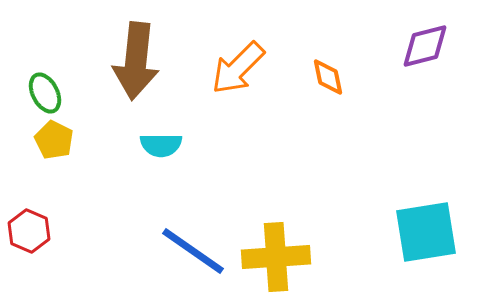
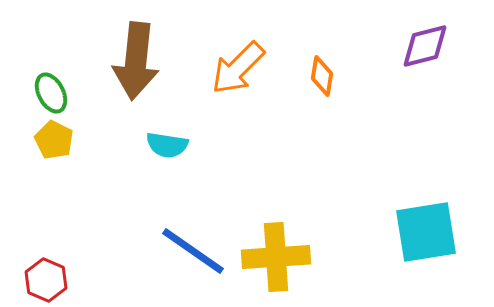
orange diamond: moved 6 px left, 1 px up; rotated 21 degrees clockwise
green ellipse: moved 6 px right
cyan semicircle: moved 6 px right; rotated 9 degrees clockwise
red hexagon: moved 17 px right, 49 px down
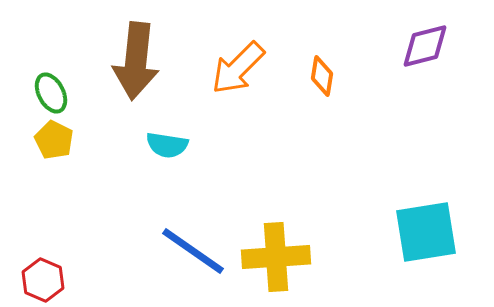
red hexagon: moved 3 px left
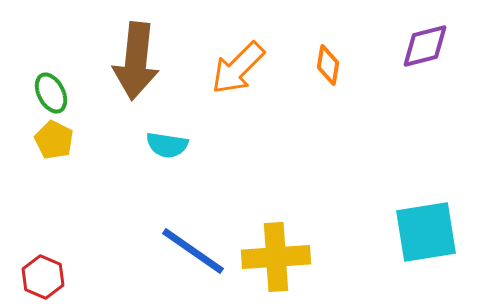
orange diamond: moved 6 px right, 11 px up
red hexagon: moved 3 px up
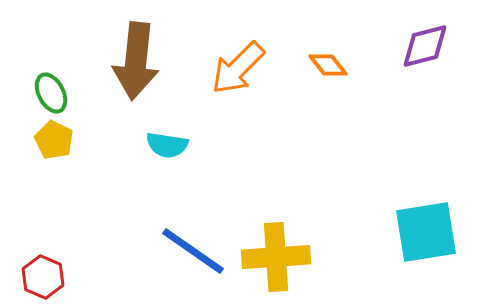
orange diamond: rotated 48 degrees counterclockwise
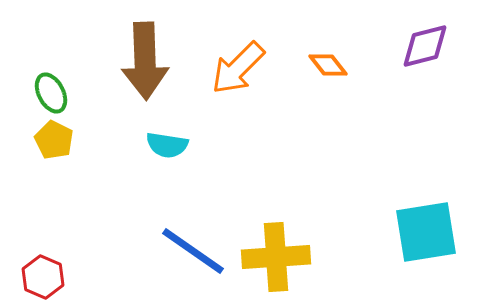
brown arrow: moved 9 px right; rotated 8 degrees counterclockwise
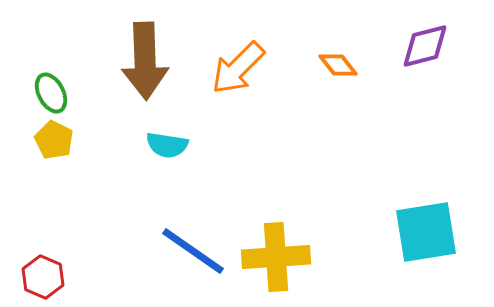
orange diamond: moved 10 px right
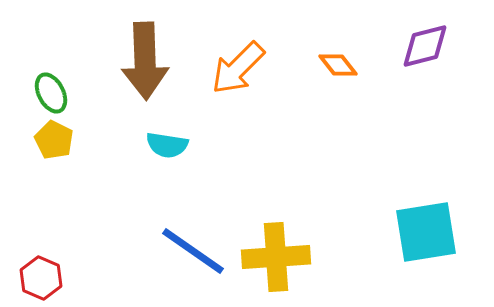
red hexagon: moved 2 px left, 1 px down
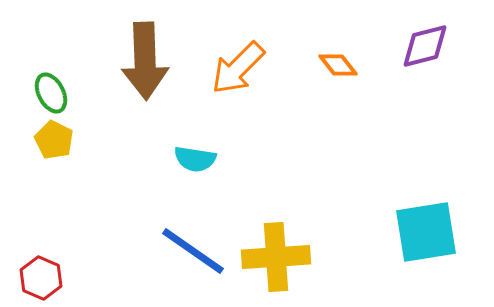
cyan semicircle: moved 28 px right, 14 px down
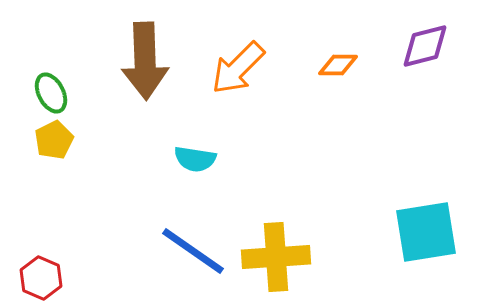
orange diamond: rotated 51 degrees counterclockwise
yellow pentagon: rotated 18 degrees clockwise
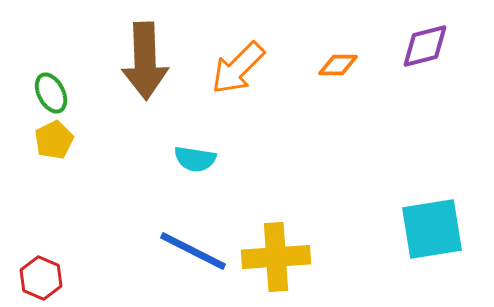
cyan square: moved 6 px right, 3 px up
blue line: rotated 8 degrees counterclockwise
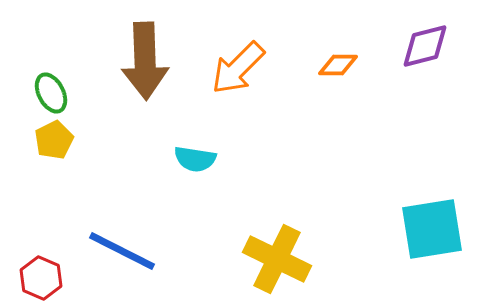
blue line: moved 71 px left
yellow cross: moved 1 px right, 2 px down; rotated 30 degrees clockwise
